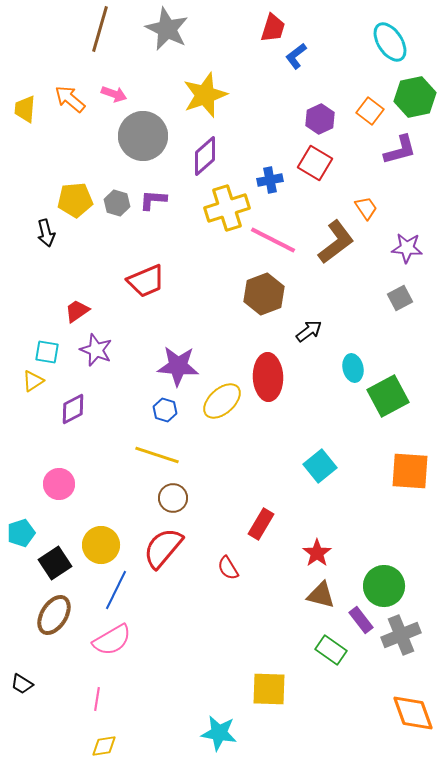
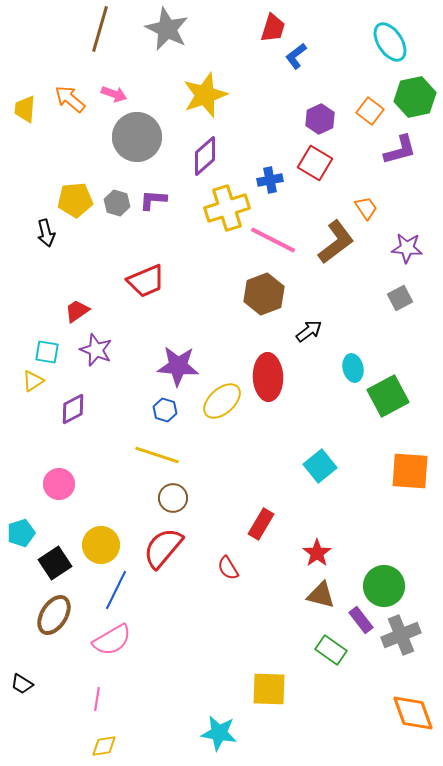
gray circle at (143, 136): moved 6 px left, 1 px down
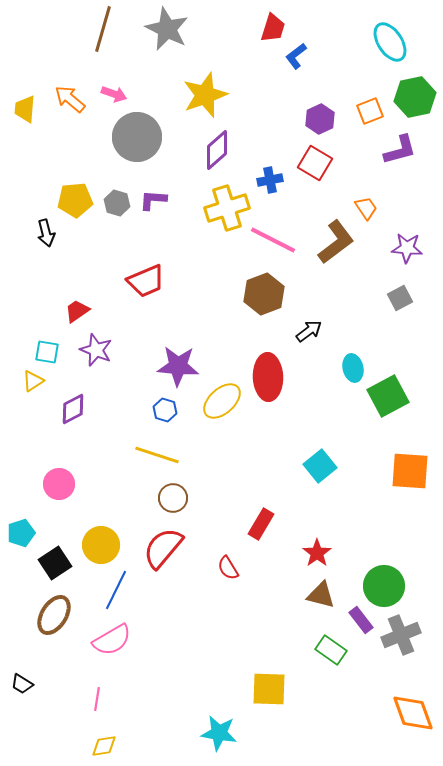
brown line at (100, 29): moved 3 px right
orange square at (370, 111): rotated 32 degrees clockwise
purple diamond at (205, 156): moved 12 px right, 6 px up
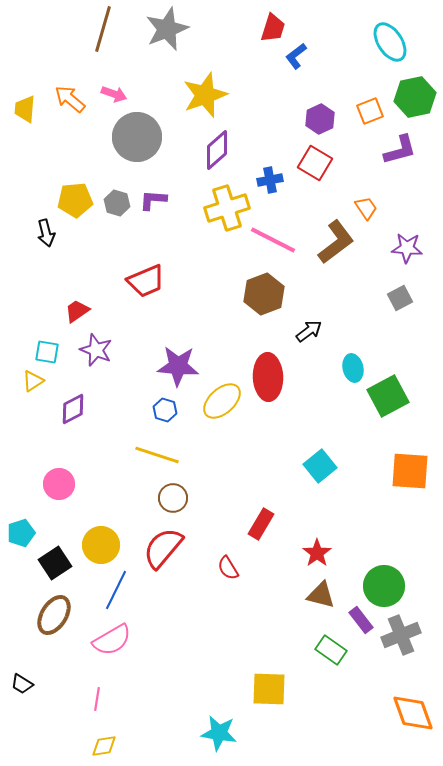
gray star at (167, 29): rotated 24 degrees clockwise
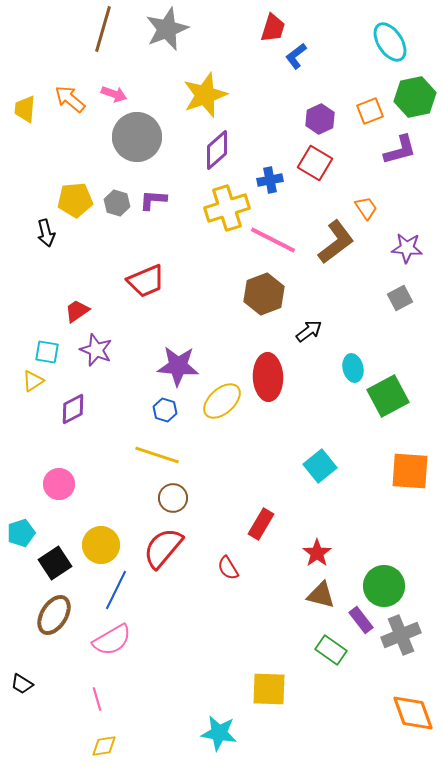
pink line at (97, 699): rotated 25 degrees counterclockwise
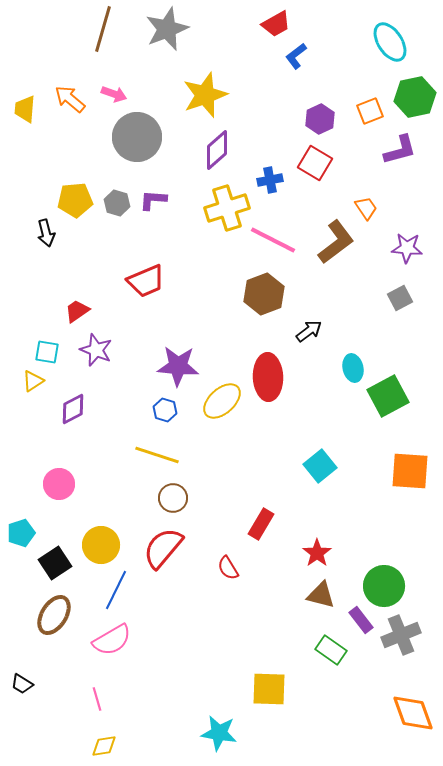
red trapezoid at (273, 28): moved 3 px right, 4 px up; rotated 44 degrees clockwise
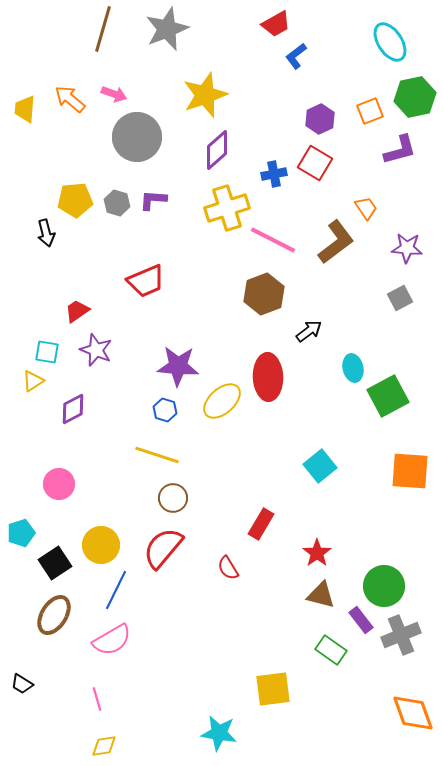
blue cross at (270, 180): moved 4 px right, 6 px up
yellow square at (269, 689): moved 4 px right; rotated 9 degrees counterclockwise
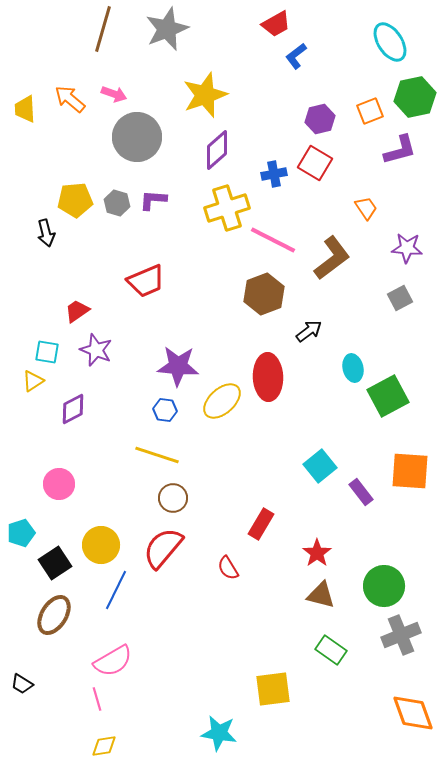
yellow trapezoid at (25, 109): rotated 8 degrees counterclockwise
purple hexagon at (320, 119): rotated 12 degrees clockwise
brown L-shape at (336, 242): moved 4 px left, 16 px down
blue hexagon at (165, 410): rotated 10 degrees counterclockwise
purple rectangle at (361, 620): moved 128 px up
pink semicircle at (112, 640): moved 1 px right, 21 px down
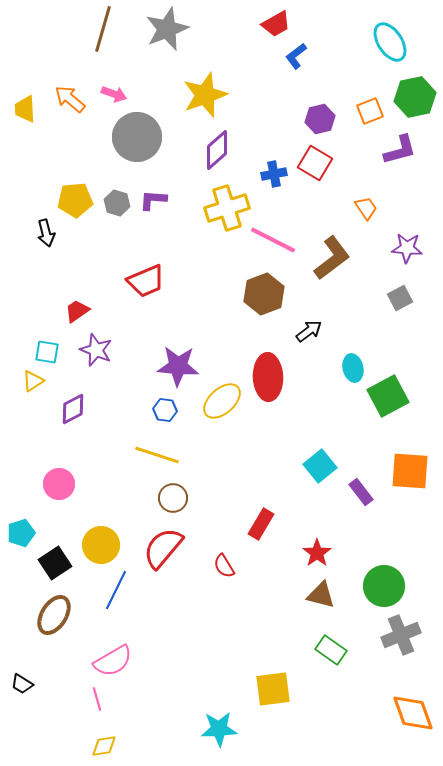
red semicircle at (228, 568): moved 4 px left, 2 px up
cyan star at (219, 733): moved 4 px up; rotated 12 degrees counterclockwise
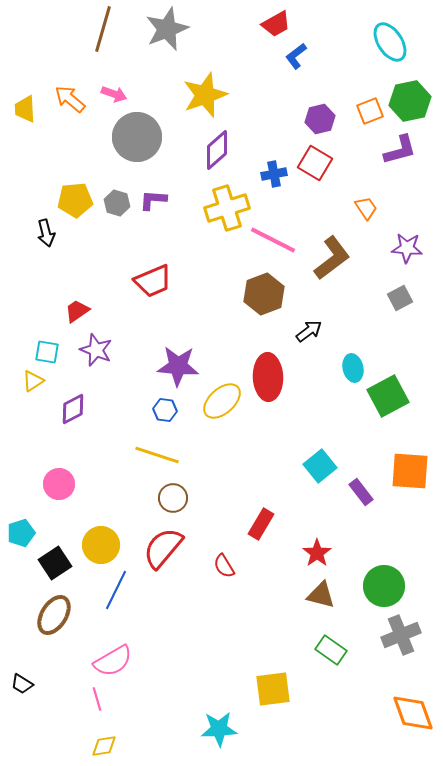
green hexagon at (415, 97): moved 5 px left, 4 px down
red trapezoid at (146, 281): moved 7 px right
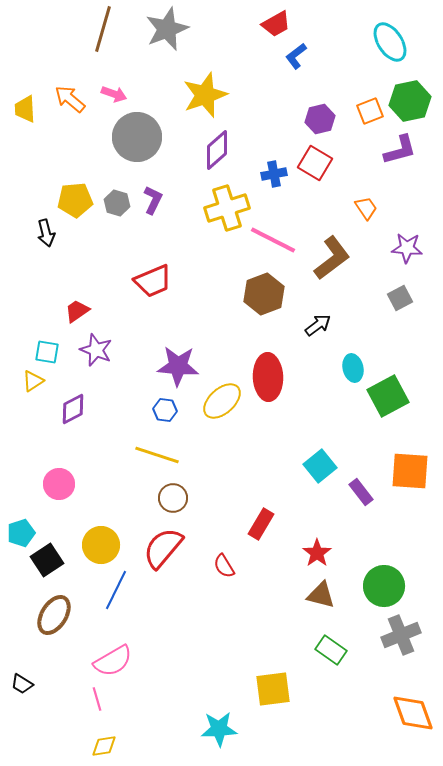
purple L-shape at (153, 200): rotated 112 degrees clockwise
black arrow at (309, 331): moved 9 px right, 6 px up
black square at (55, 563): moved 8 px left, 3 px up
